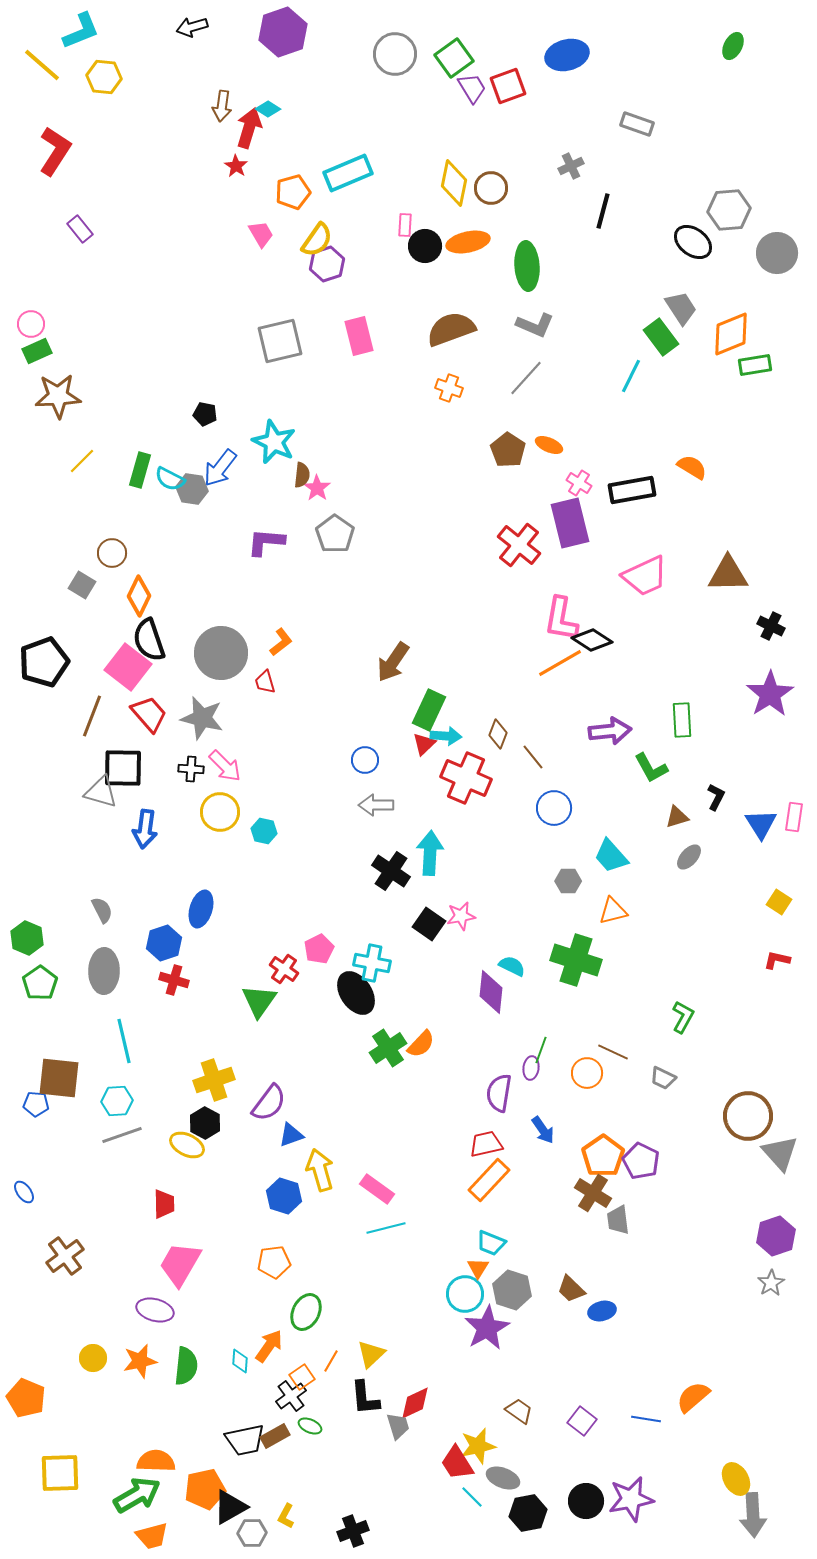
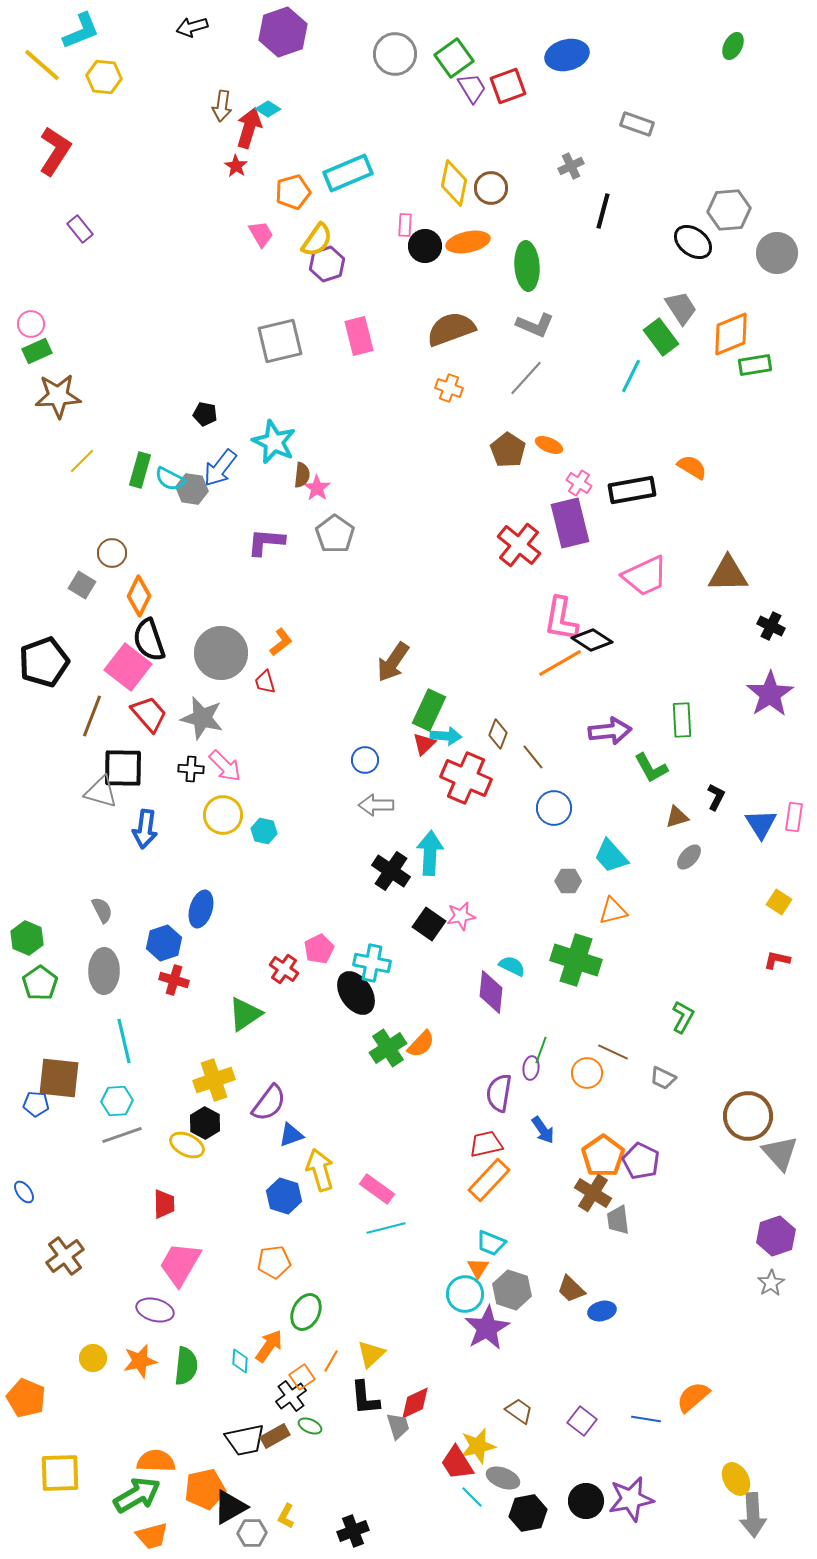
yellow circle at (220, 812): moved 3 px right, 3 px down
green triangle at (259, 1001): moved 14 px left, 13 px down; rotated 21 degrees clockwise
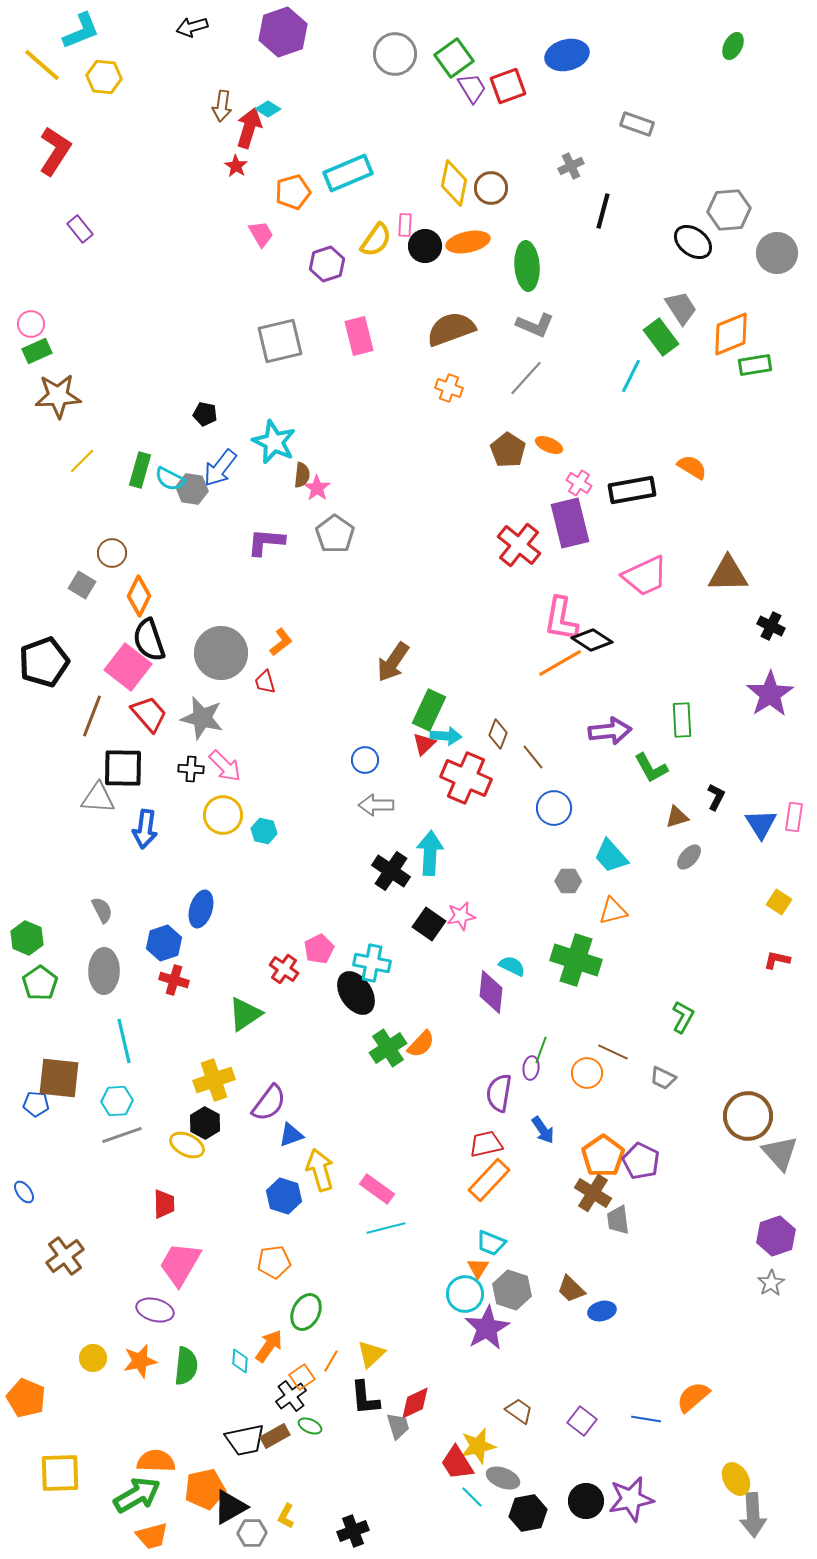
yellow semicircle at (317, 240): moved 59 px right
gray triangle at (101, 792): moved 3 px left, 6 px down; rotated 12 degrees counterclockwise
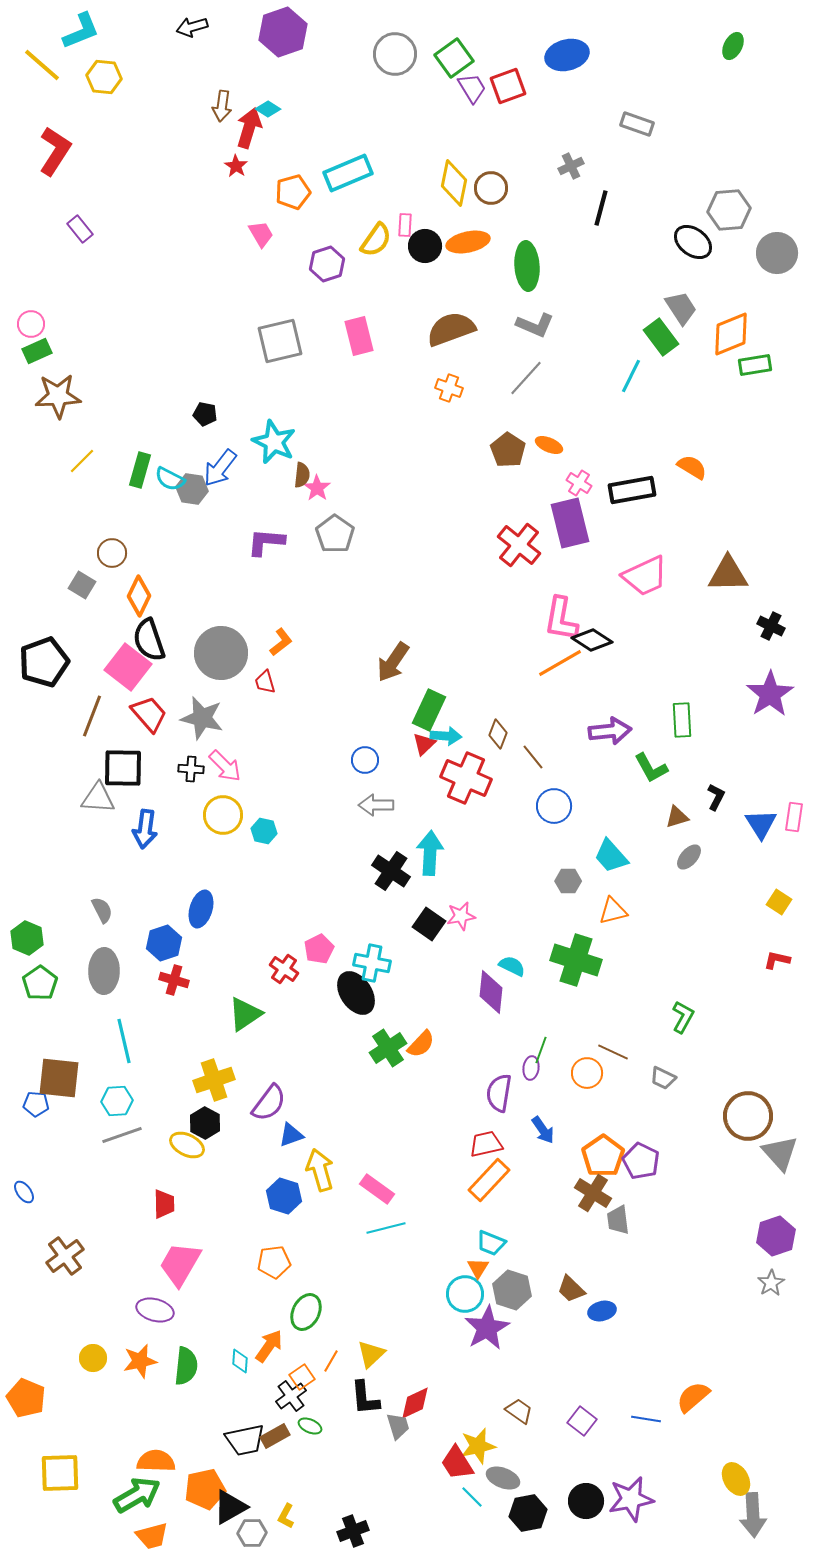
black line at (603, 211): moved 2 px left, 3 px up
blue circle at (554, 808): moved 2 px up
